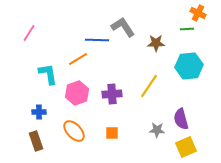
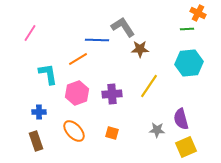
pink line: moved 1 px right
brown star: moved 16 px left, 6 px down
cyan hexagon: moved 3 px up
orange square: rotated 16 degrees clockwise
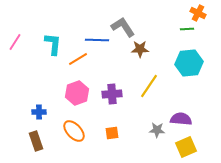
pink line: moved 15 px left, 9 px down
cyan L-shape: moved 5 px right, 30 px up; rotated 15 degrees clockwise
purple semicircle: rotated 110 degrees clockwise
orange square: rotated 24 degrees counterclockwise
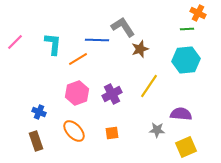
pink line: rotated 12 degrees clockwise
brown star: rotated 18 degrees counterclockwise
cyan hexagon: moved 3 px left, 3 px up
purple cross: rotated 24 degrees counterclockwise
blue cross: rotated 24 degrees clockwise
purple semicircle: moved 5 px up
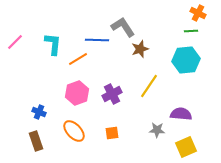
green line: moved 4 px right, 2 px down
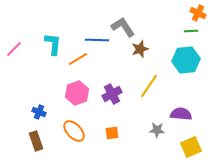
pink line: moved 1 px left, 7 px down
yellow square: moved 5 px right
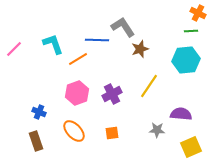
cyan L-shape: rotated 25 degrees counterclockwise
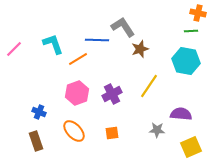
orange cross: rotated 14 degrees counterclockwise
cyan hexagon: moved 1 px down; rotated 16 degrees clockwise
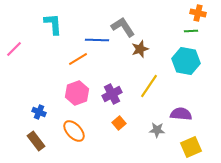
cyan L-shape: moved 20 px up; rotated 15 degrees clockwise
orange square: moved 7 px right, 10 px up; rotated 32 degrees counterclockwise
brown rectangle: rotated 18 degrees counterclockwise
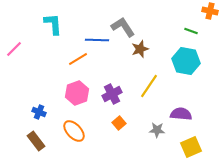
orange cross: moved 12 px right, 2 px up
green line: rotated 24 degrees clockwise
